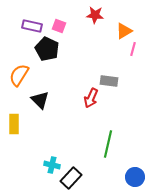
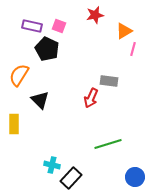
red star: rotated 18 degrees counterclockwise
green line: rotated 60 degrees clockwise
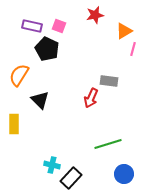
blue circle: moved 11 px left, 3 px up
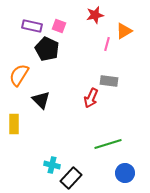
pink line: moved 26 px left, 5 px up
black triangle: moved 1 px right
blue circle: moved 1 px right, 1 px up
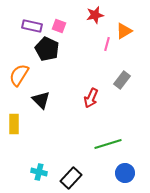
gray rectangle: moved 13 px right, 1 px up; rotated 60 degrees counterclockwise
cyan cross: moved 13 px left, 7 px down
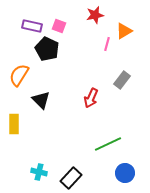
green line: rotated 8 degrees counterclockwise
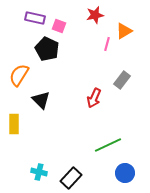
purple rectangle: moved 3 px right, 8 px up
red arrow: moved 3 px right
green line: moved 1 px down
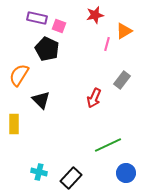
purple rectangle: moved 2 px right
blue circle: moved 1 px right
